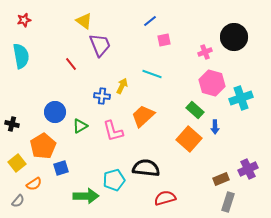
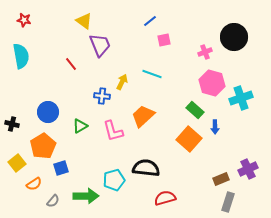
red star: rotated 24 degrees clockwise
yellow arrow: moved 4 px up
blue circle: moved 7 px left
gray semicircle: moved 35 px right
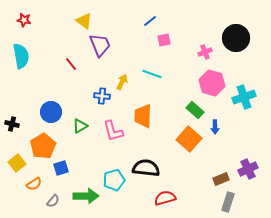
black circle: moved 2 px right, 1 px down
cyan cross: moved 3 px right, 1 px up
blue circle: moved 3 px right
orange trapezoid: rotated 45 degrees counterclockwise
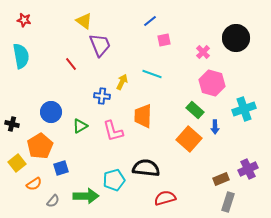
pink cross: moved 2 px left; rotated 24 degrees counterclockwise
cyan cross: moved 12 px down
orange pentagon: moved 3 px left
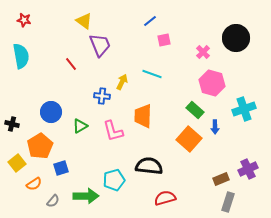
black semicircle: moved 3 px right, 2 px up
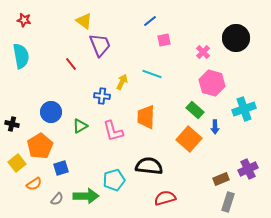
orange trapezoid: moved 3 px right, 1 px down
gray semicircle: moved 4 px right, 2 px up
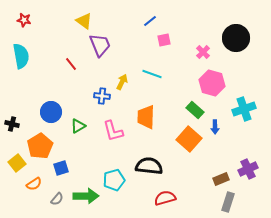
green triangle: moved 2 px left
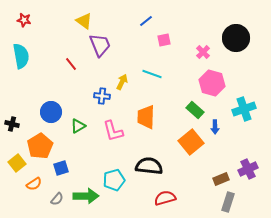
blue line: moved 4 px left
orange square: moved 2 px right, 3 px down; rotated 10 degrees clockwise
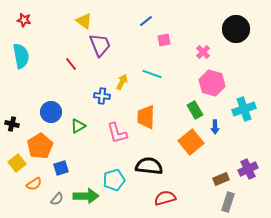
black circle: moved 9 px up
green rectangle: rotated 18 degrees clockwise
pink L-shape: moved 4 px right, 2 px down
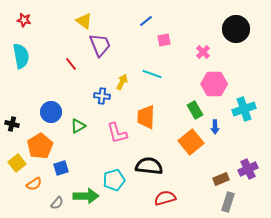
pink hexagon: moved 2 px right, 1 px down; rotated 15 degrees counterclockwise
gray semicircle: moved 4 px down
